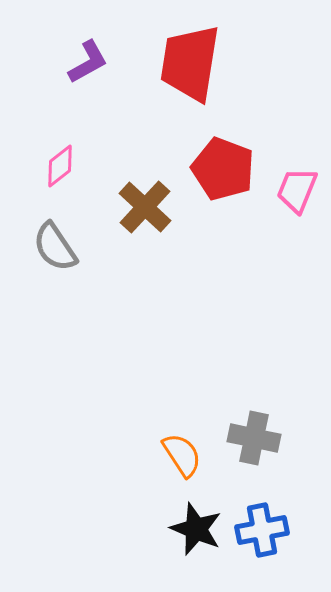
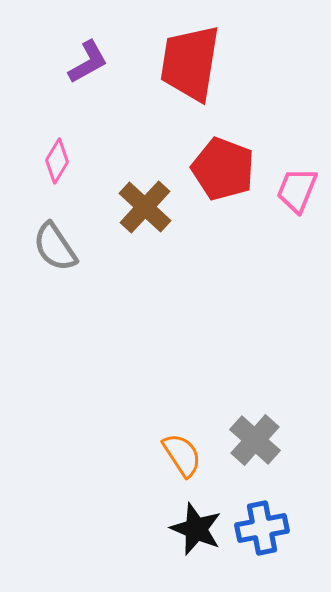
pink diamond: moved 3 px left, 5 px up; rotated 21 degrees counterclockwise
gray cross: moved 1 px right, 2 px down; rotated 30 degrees clockwise
blue cross: moved 2 px up
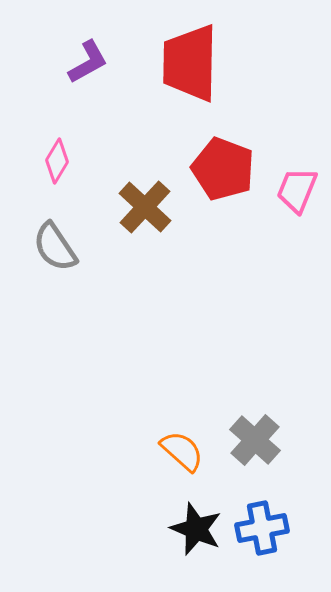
red trapezoid: rotated 8 degrees counterclockwise
orange semicircle: moved 4 px up; rotated 15 degrees counterclockwise
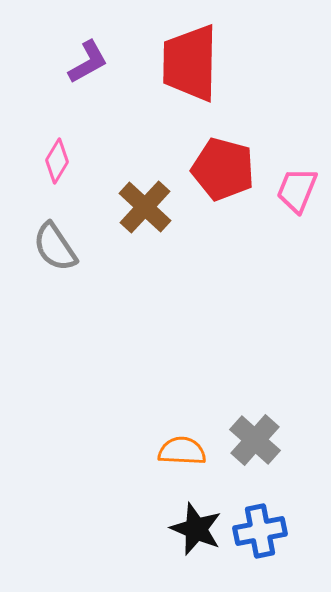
red pentagon: rotated 6 degrees counterclockwise
orange semicircle: rotated 39 degrees counterclockwise
blue cross: moved 2 px left, 3 px down
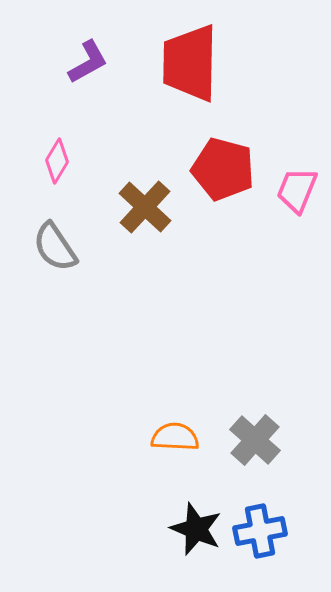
orange semicircle: moved 7 px left, 14 px up
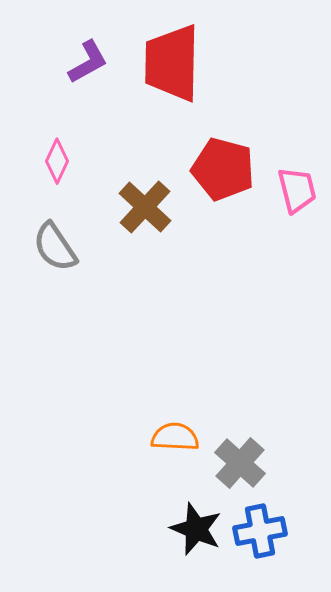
red trapezoid: moved 18 px left
pink diamond: rotated 6 degrees counterclockwise
pink trapezoid: rotated 144 degrees clockwise
gray cross: moved 15 px left, 23 px down
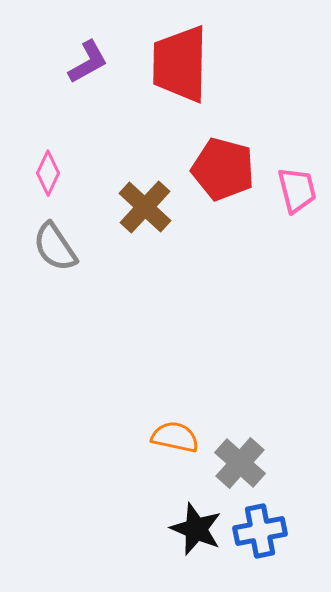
red trapezoid: moved 8 px right, 1 px down
pink diamond: moved 9 px left, 12 px down
orange semicircle: rotated 9 degrees clockwise
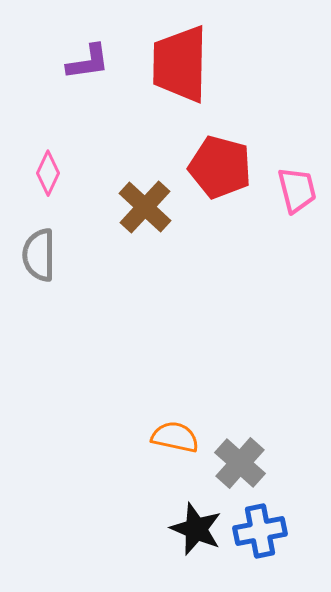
purple L-shape: rotated 21 degrees clockwise
red pentagon: moved 3 px left, 2 px up
gray semicircle: moved 16 px left, 8 px down; rotated 34 degrees clockwise
